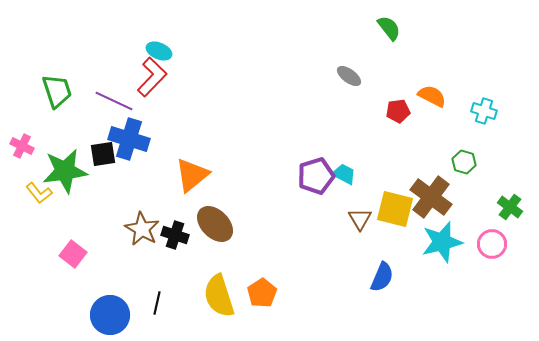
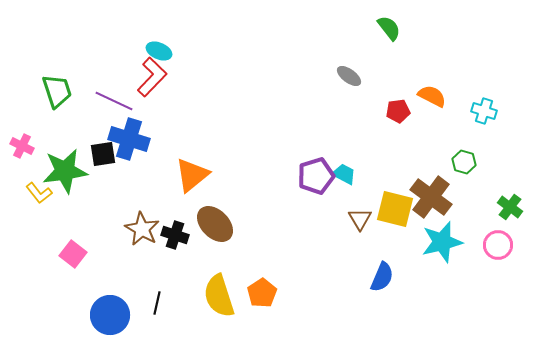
pink circle: moved 6 px right, 1 px down
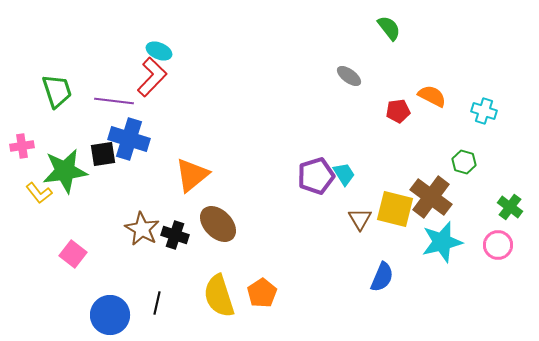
purple line: rotated 18 degrees counterclockwise
pink cross: rotated 35 degrees counterclockwise
cyan trapezoid: rotated 30 degrees clockwise
brown ellipse: moved 3 px right
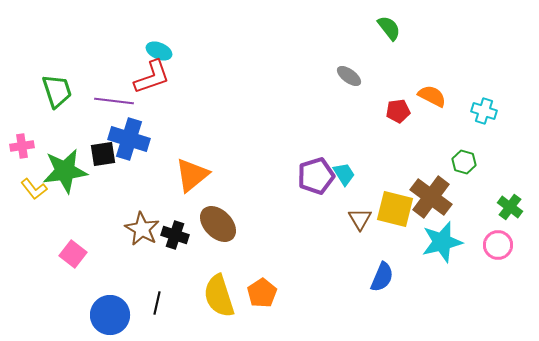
red L-shape: rotated 27 degrees clockwise
yellow L-shape: moved 5 px left, 4 px up
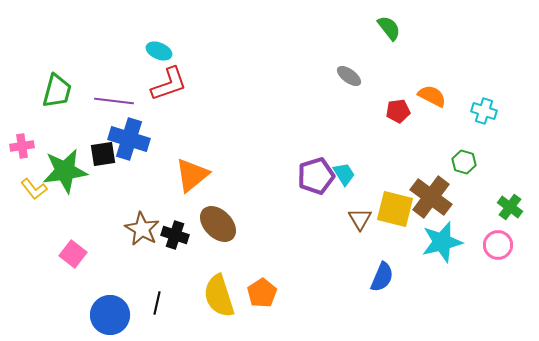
red L-shape: moved 17 px right, 7 px down
green trapezoid: rotated 33 degrees clockwise
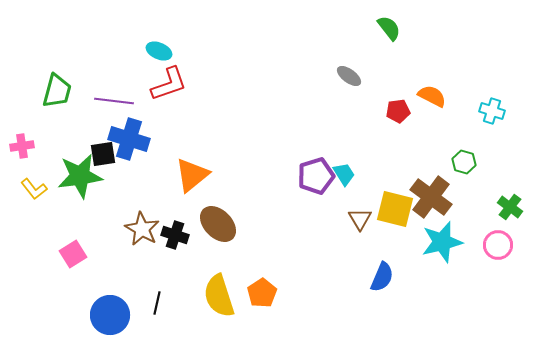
cyan cross: moved 8 px right
green star: moved 15 px right, 5 px down
pink square: rotated 20 degrees clockwise
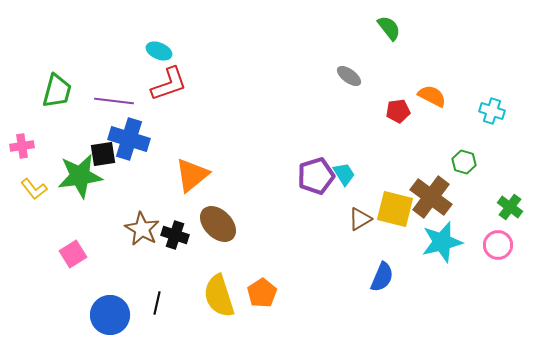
brown triangle: rotated 30 degrees clockwise
